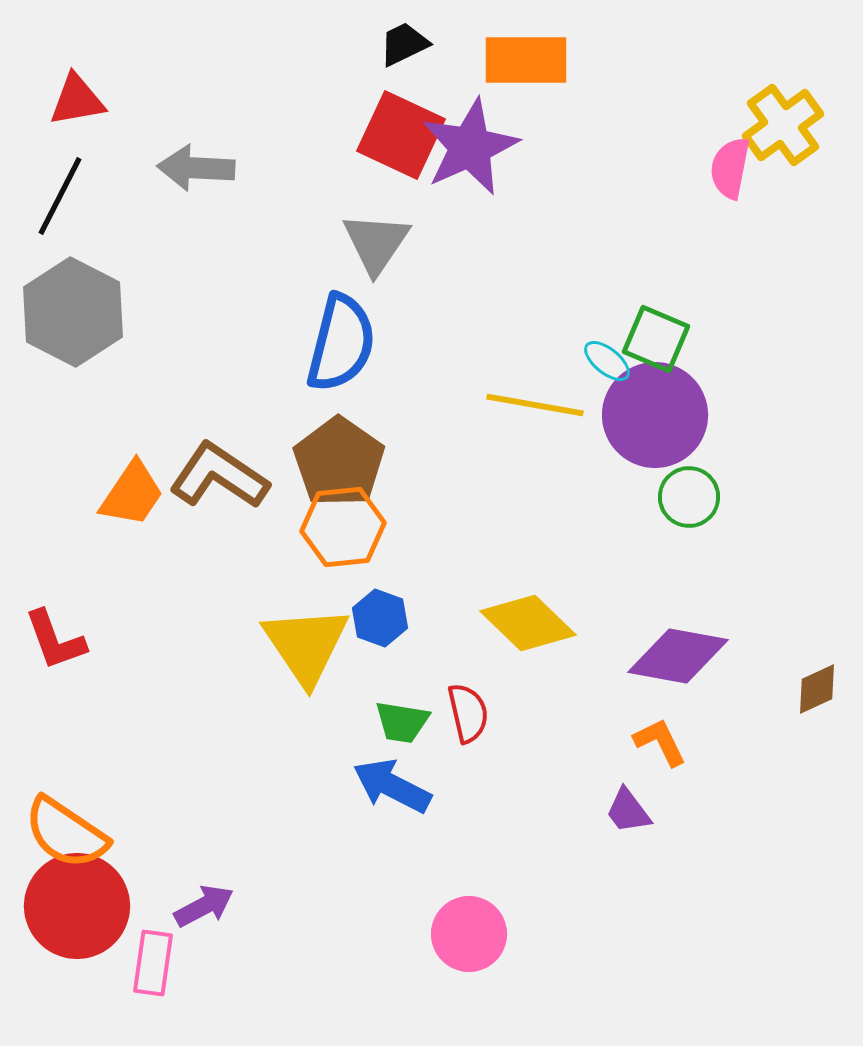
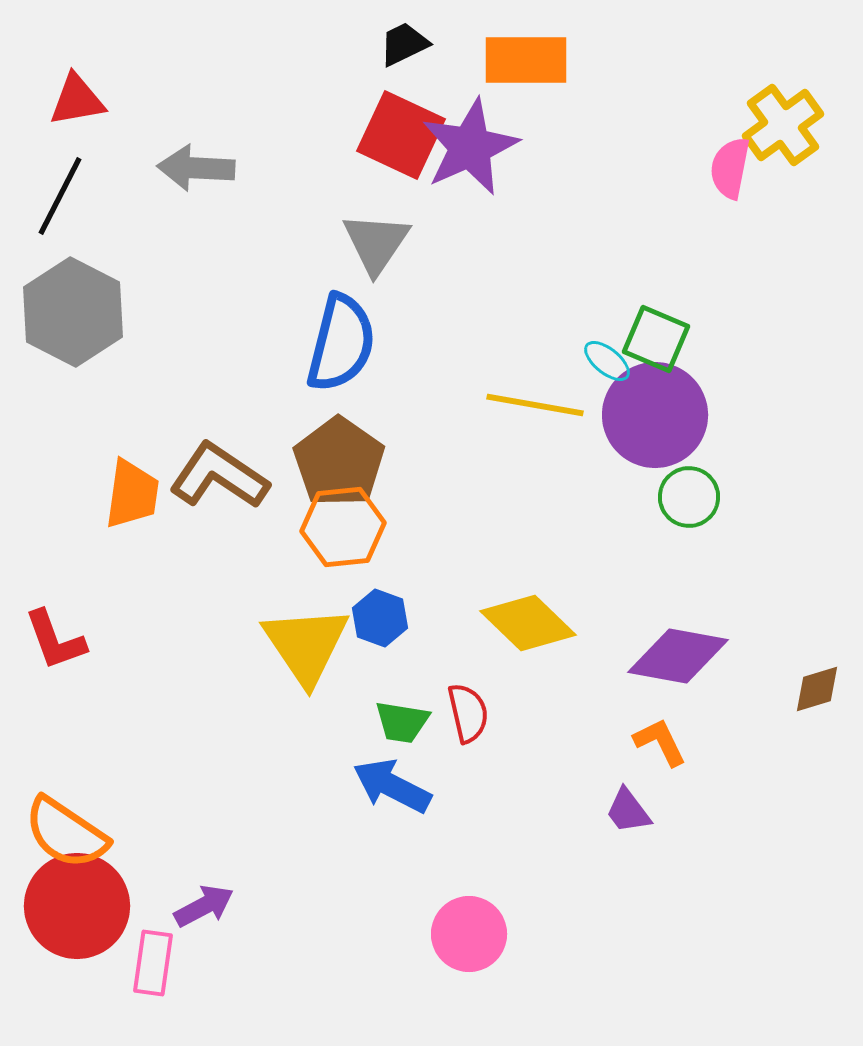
orange trapezoid: rotated 26 degrees counterclockwise
brown diamond: rotated 8 degrees clockwise
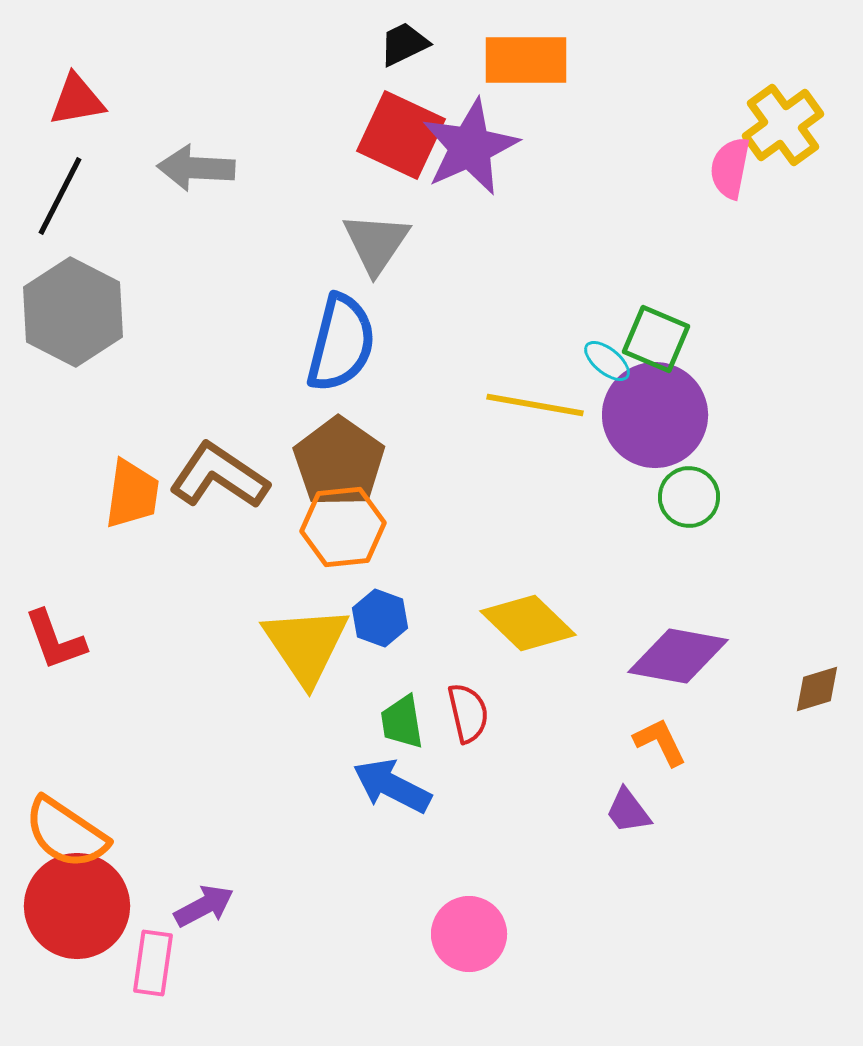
green trapezoid: rotated 72 degrees clockwise
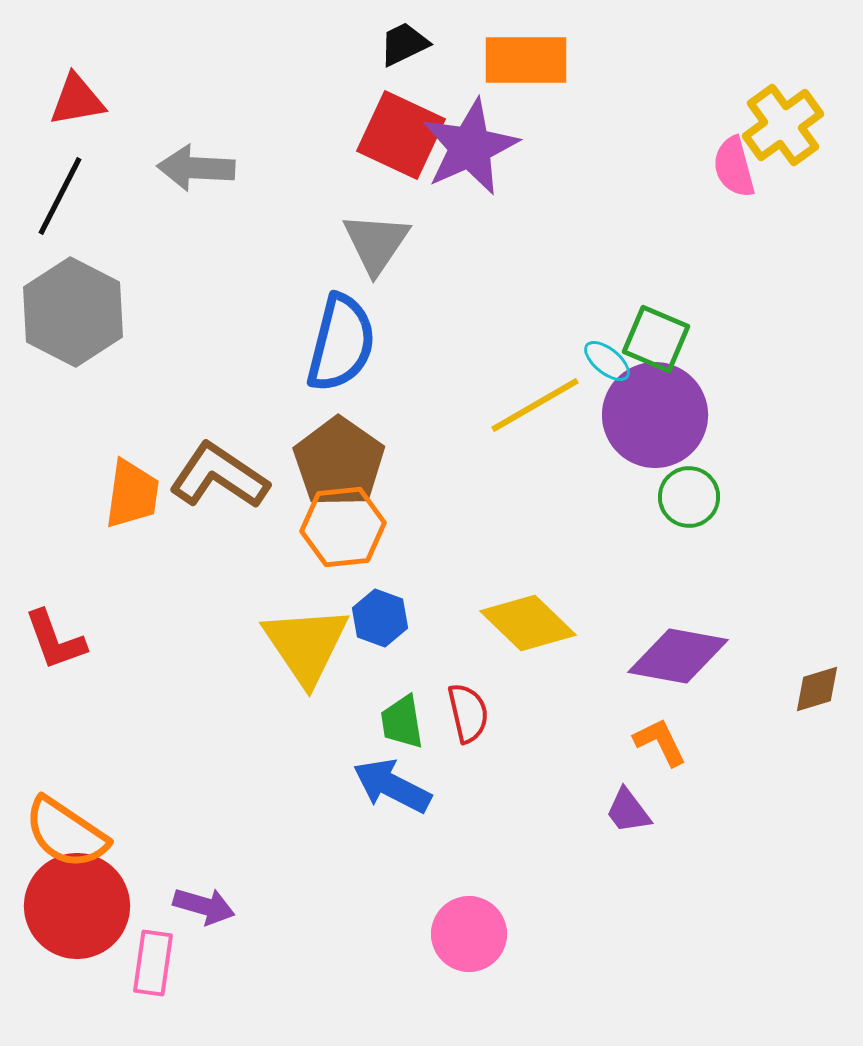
pink semicircle: moved 4 px right, 1 px up; rotated 26 degrees counterclockwise
yellow line: rotated 40 degrees counterclockwise
purple arrow: rotated 44 degrees clockwise
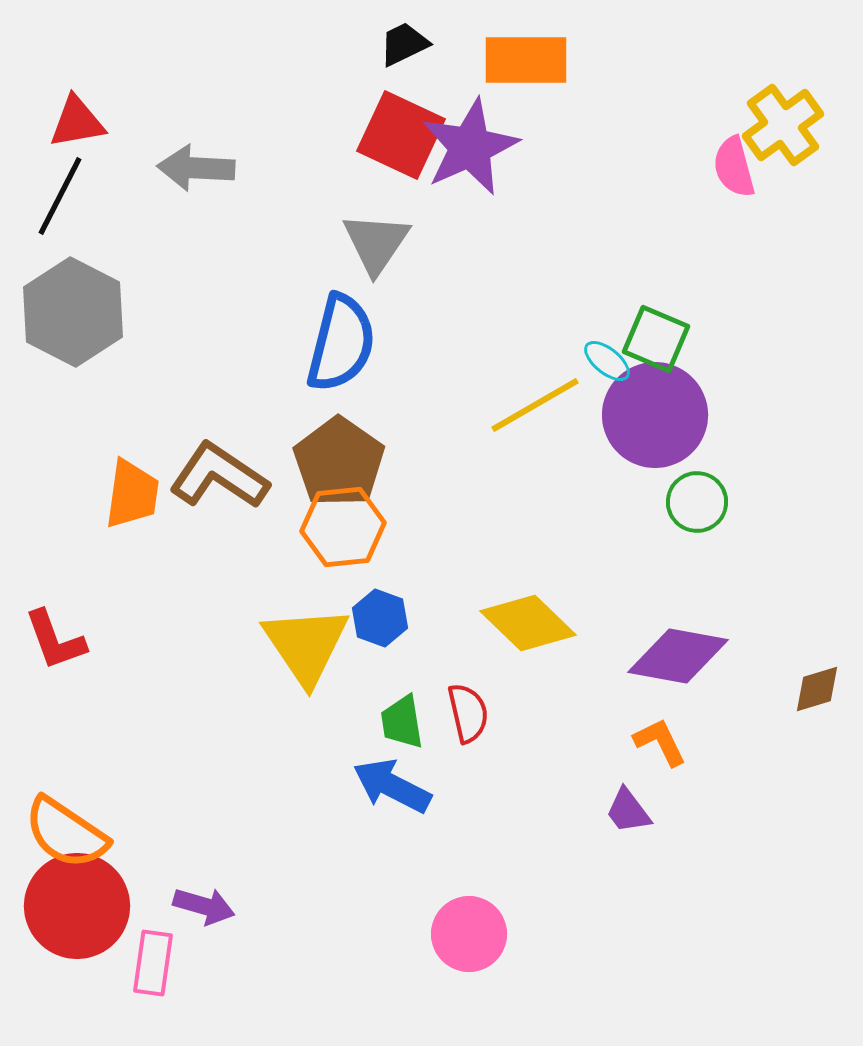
red triangle: moved 22 px down
green circle: moved 8 px right, 5 px down
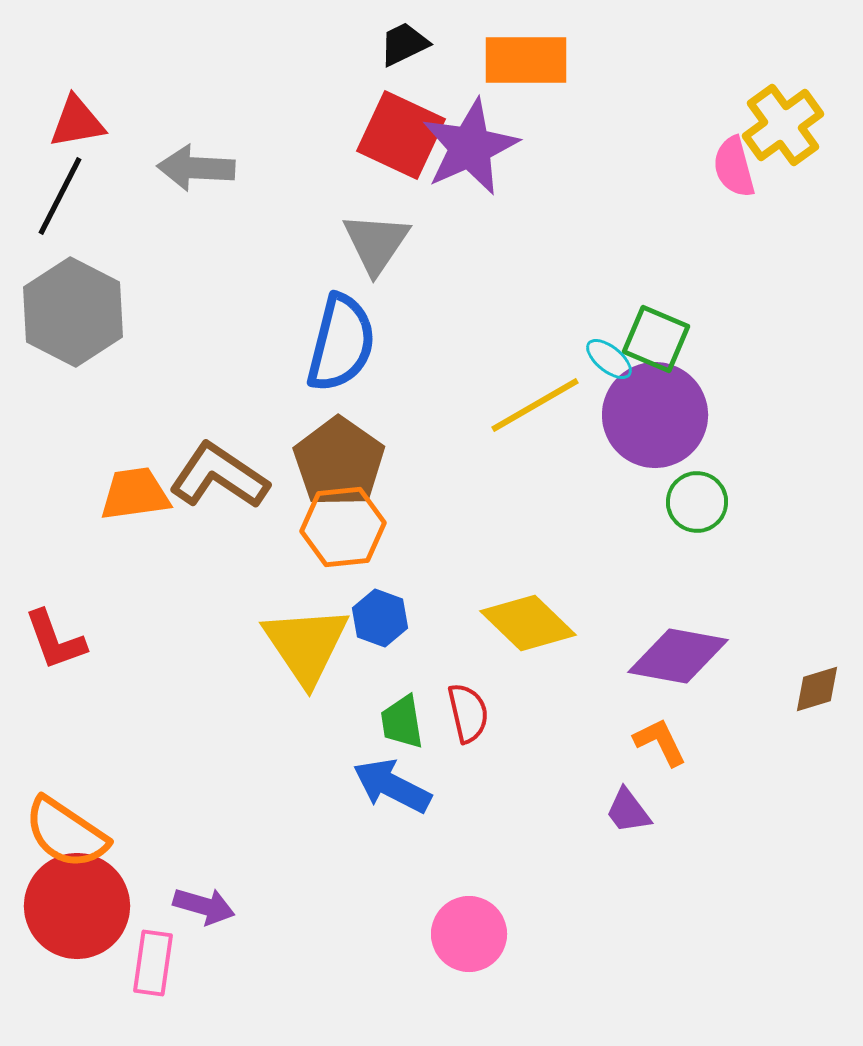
cyan ellipse: moved 2 px right, 2 px up
orange trapezoid: moved 3 px right; rotated 106 degrees counterclockwise
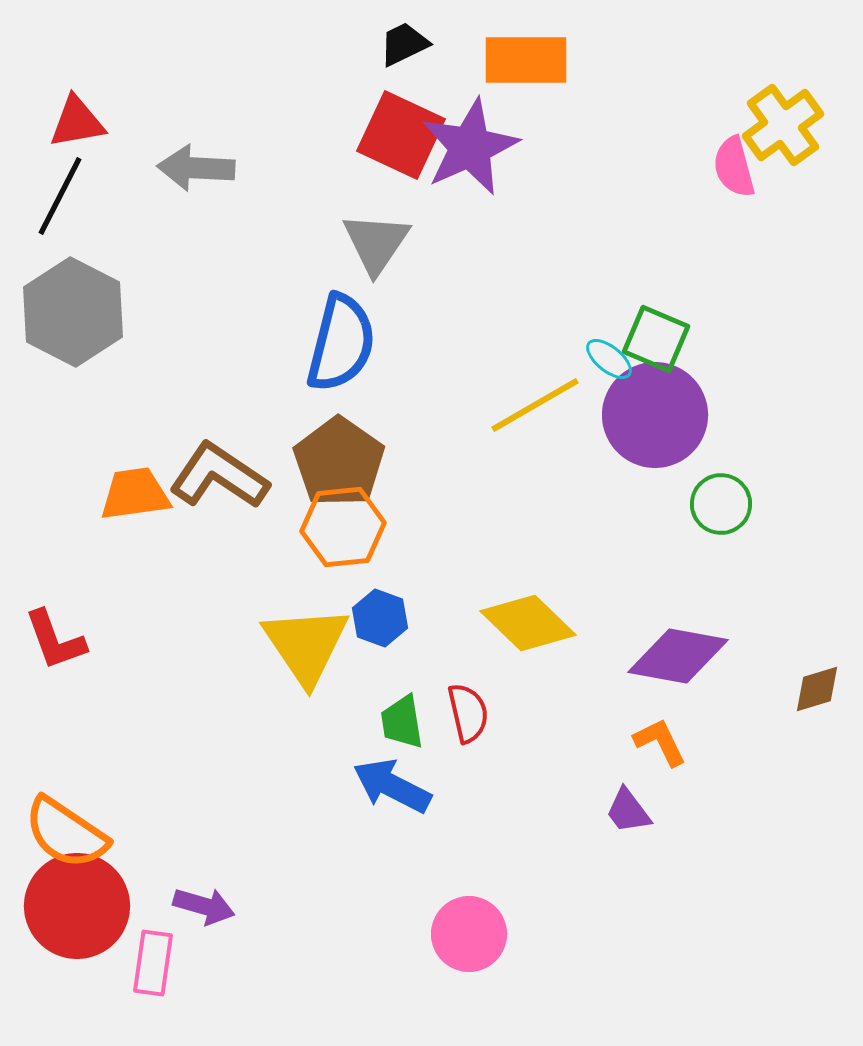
green circle: moved 24 px right, 2 px down
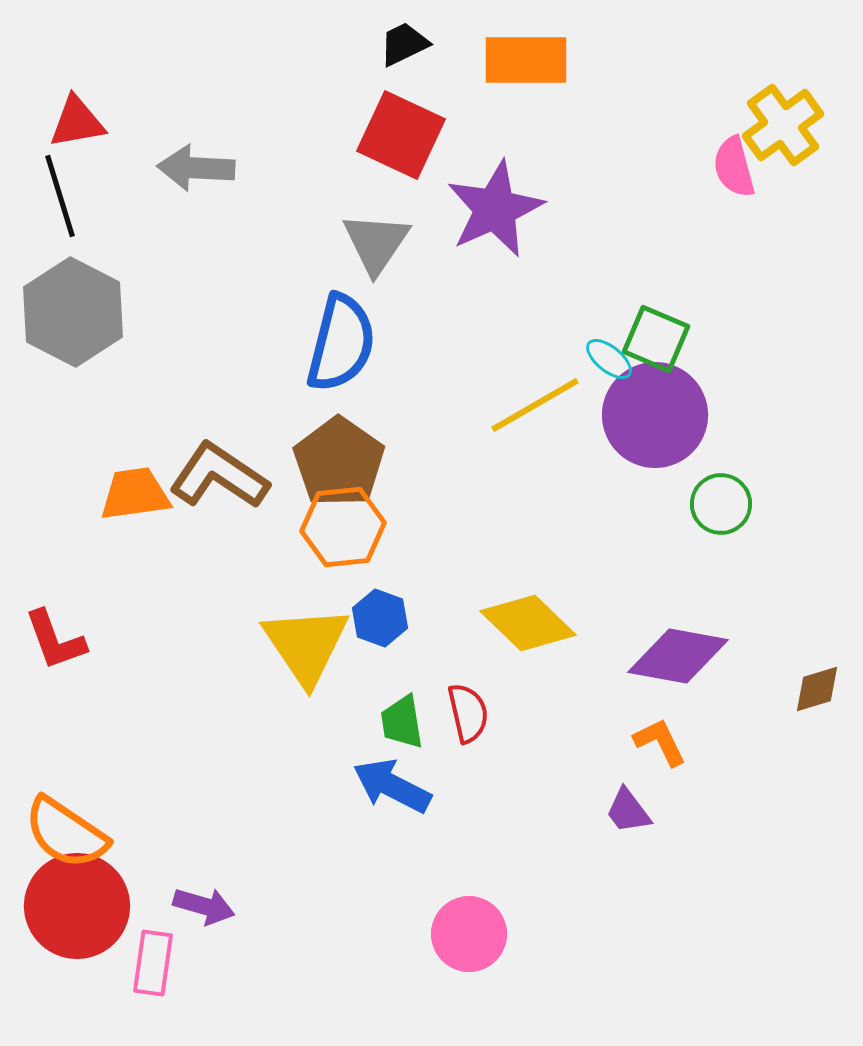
purple star: moved 25 px right, 62 px down
black line: rotated 44 degrees counterclockwise
